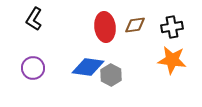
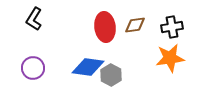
orange star: moved 2 px left, 2 px up; rotated 16 degrees counterclockwise
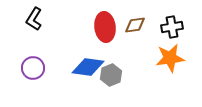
gray hexagon: rotated 10 degrees clockwise
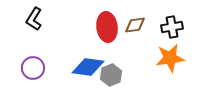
red ellipse: moved 2 px right
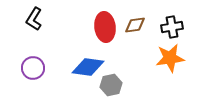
red ellipse: moved 2 px left
gray hexagon: moved 10 px down; rotated 10 degrees clockwise
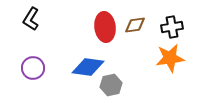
black L-shape: moved 3 px left
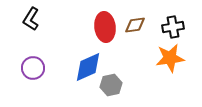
black cross: moved 1 px right
blue diamond: rotated 32 degrees counterclockwise
